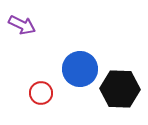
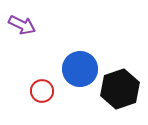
black hexagon: rotated 21 degrees counterclockwise
red circle: moved 1 px right, 2 px up
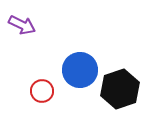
blue circle: moved 1 px down
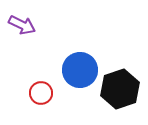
red circle: moved 1 px left, 2 px down
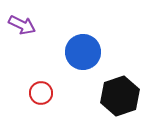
blue circle: moved 3 px right, 18 px up
black hexagon: moved 7 px down
